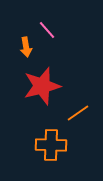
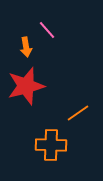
red star: moved 16 px left
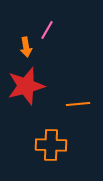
pink line: rotated 72 degrees clockwise
orange line: moved 9 px up; rotated 30 degrees clockwise
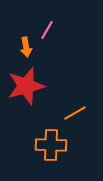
orange line: moved 3 px left, 9 px down; rotated 25 degrees counterclockwise
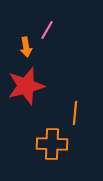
orange line: rotated 55 degrees counterclockwise
orange cross: moved 1 px right, 1 px up
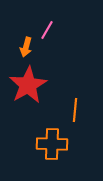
orange arrow: rotated 24 degrees clockwise
red star: moved 2 px right, 1 px up; rotated 15 degrees counterclockwise
orange line: moved 3 px up
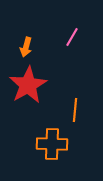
pink line: moved 25 px right, 7 px down
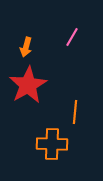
orange line: moved 2 px down
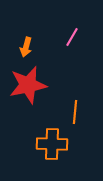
red star: rotated 18 degrees clockwise
